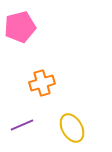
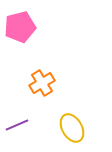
orange cross: rotated 15 degrees counterclockwise
purple line: moved 5 px left
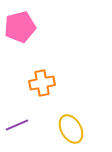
orange cross: rotated 20 degrees clockwise
yellow ellipse: moved 1 px left, 1 px down
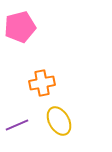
yellow ellipse: moved 12 px left, 8 px up
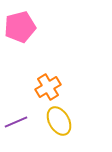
orange cross: moved 6 px right, 4 px down; rotated 20 degrees counterclockwise
purple line: moved 1 px left, 3 px up
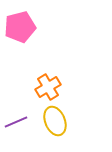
yellow ellipse: moved 4 px left; rotated 8 degrees clockwise
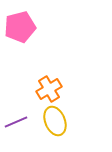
orange cross: moved 1 px right, 2 px down
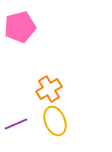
purple line: moved 2 px down
